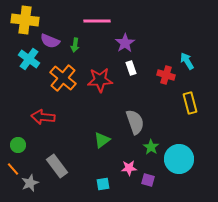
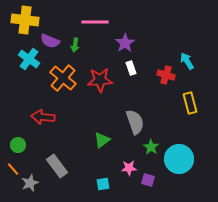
pink line: moved 2 px left, 1 px down
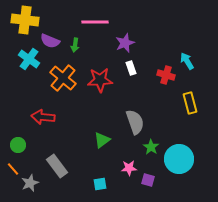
purple star: rotated 12 degrees clockwise
cyan square: moved 3 px left
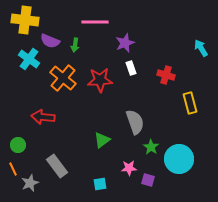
cyan arrow: moved 14 px right, 13 px up
orange line: rotated 16 degrees clockwise
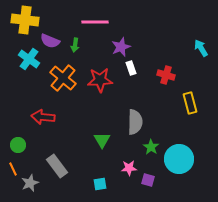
purple star: moved 4 px left, 4 px down
gray semicircle: rotated 20 degrees clockwise
green triangle: rotated 24 degrees counterclockwise
